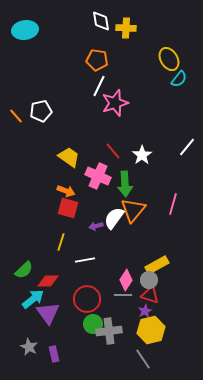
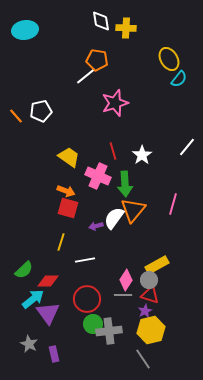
white line at (99, 86): moved 13 px left, 10 px up; rotated 25 degrees clockwise
red line at (113, 151): rotated 24 degrees clockwise
gray star at (29, 347): moved 3 px up
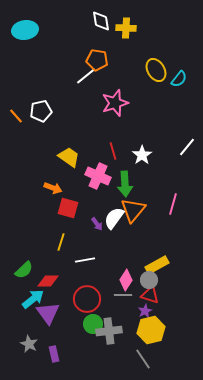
yellow ellipse at (169, 59): moved 13 px left, 11 px down
orange arrow at (66, 191): moved 13 px left, 3 px up
purple arrow at (96, 226): moved 1 px right, 2 px up; rotated 112 degrees counterclockwise
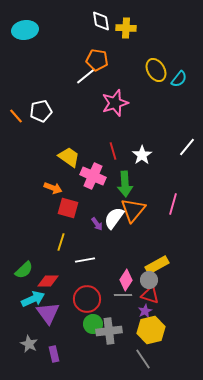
pink cross at (98, 176): moved 5 px left
cyan arrow at (33, 299): rotated 15 degrees clockwise
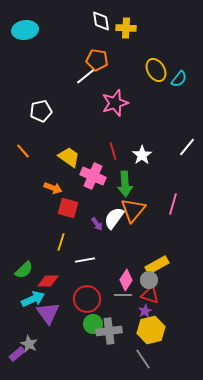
orange line at (16, 116): moved 7 px right, 35 px down
purple rectangle at (54, 354): moved 37 px left; rotated 63 degrees clockwise
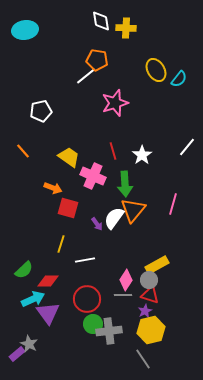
yellow line at (61, 242): moved 2 px down
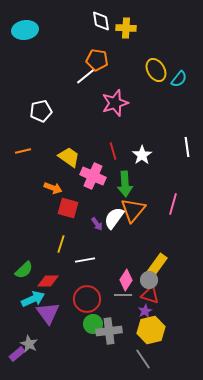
white line at (187, 147): rotated 48 degrees counterclockwise
orange line at (23, 151): rotated 63 degrees counterclockwise
yellow rectangle at (157, 265): rotated 25 degrees counterclockwise
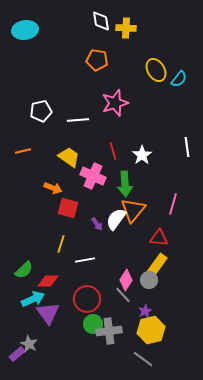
white line at (86, 76): moved 8 px left, 44 px down; rotated 35 degrees clockwise
white semicircle at (114, 218): moved 2 px right, 1 px down
gray line at (123, 295): rotated 48 degrees clockwise
red triangle at (150, 295): moved 9 px right, 57 px up; rotated 12 degrees counterclockwise
gray line at (143, 359): rotated 20 degrees counterclockwise
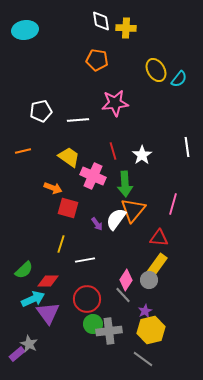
pink star at (115, 103): rotated 12 degrees clockwise
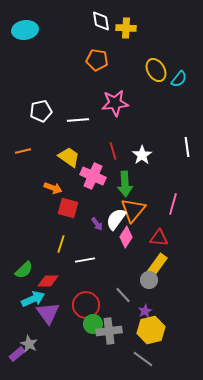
pink diamond at (126, 280): moved 43 px up
red circle at (87, 299): moved 1 px left, 6 px down
